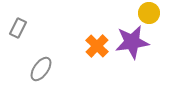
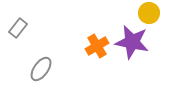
gray rectangle: rotated 12 degrees clockwise
purple star: rotated 20 degrees clockwise
orange cross: rotated 15 degrees clockwise
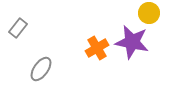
orange cross: moved 2 px down
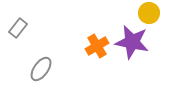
orange cross: moved 2 px up
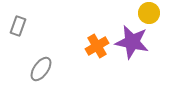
gray rectangle: moved 2 px up; rotated 18 degrees counterclockwise
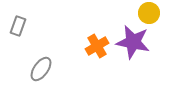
purple star: moved 1 px right
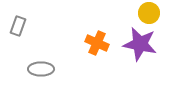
purple star: moved 7 px right, 2 px down
orange cross: moved 3 px up; rotated 35 degrees counterclockwise
gray ellipse: rotated 55 degrees clockwise
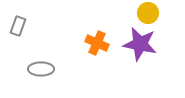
yellow circle: moved 1 px left
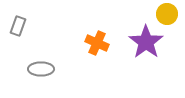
yellow circle: moved 19 px right, 1 px down
purple star: moved 6 px right, 2 px up; rotated 24 degrees clockwise
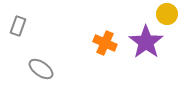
orange cross: moved 8 px right
gray ellipse: rotated 35 degrees clockwise
